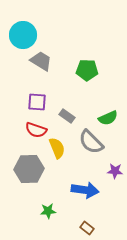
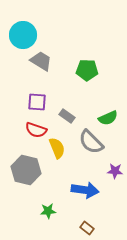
gray hexagon: moved 3 px left, 1 px down; rotated 16 degrees clockwise
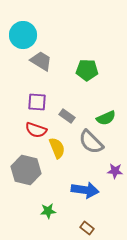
green semicircle: moved 2 px left
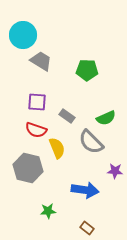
gray hexagon: moved 2 px right, 2 px up
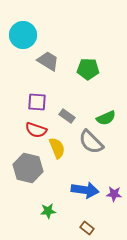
gray trapezoid: moved 7 px right
green pentagon: moved 1 px right, 1 px up
purple star: moved 1 px left, 23 px down
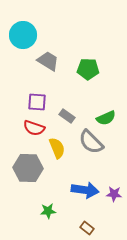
red semicircle: moved 2 px left, 2 px up
gray hexagon: rotated 12 degrees counterclockwise
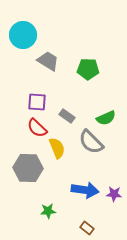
red semicircle: moved 3 px right; rotated 25 degrees clockwise
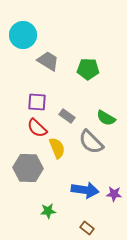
green semicircle: rotated 54 degrees clockwise
